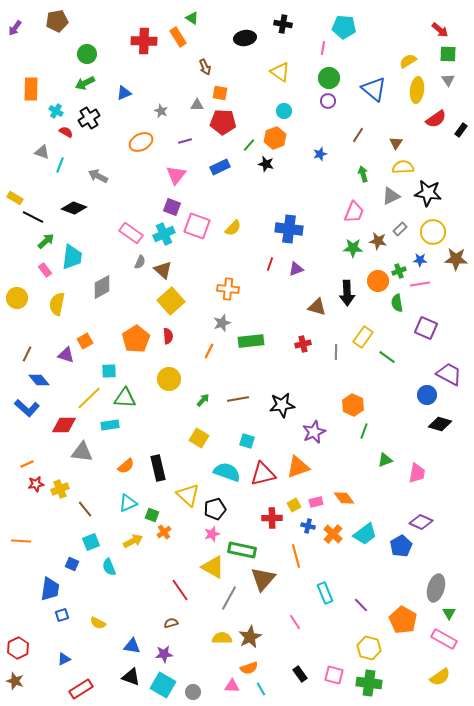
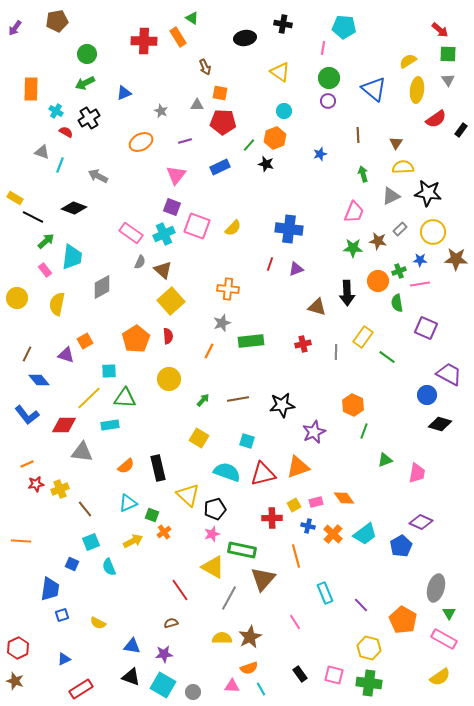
brown line at (358, 135): rotated 35 degrees counterclockwise
blue L-shape at (27, 408): moved 7 px down; rotated 10 degrees clockwise
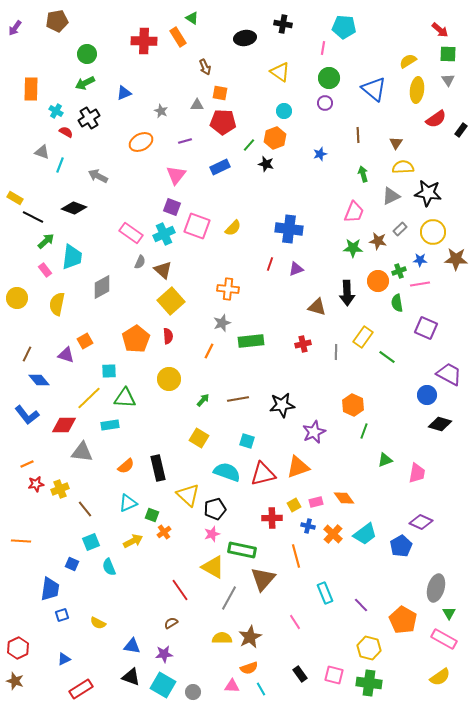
purple circle at (328, 101): moved 3 px left, 2 px down
brown semicircle at (171, 623): rotated 16 degrees counterclockwise
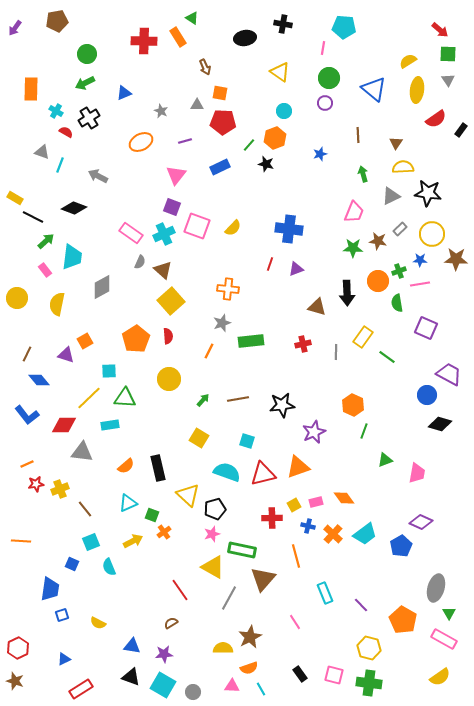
yellow circle at (433, 232): moved 1 px left, 2 px down
yellow semicircle at (222, 638): moved 1 px right, 10 px down
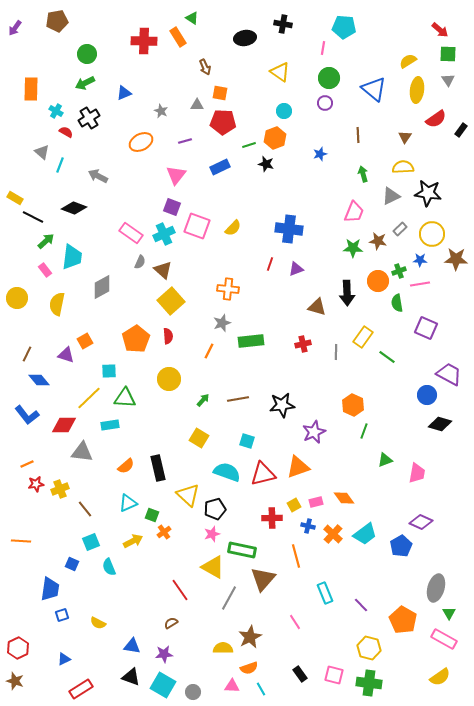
brown triangle at (396, 143): moved 9 px right, 6 px up
green line at (249, 145): rotated 32 degrees clockwise
gray triangle at (42, 152): rotated 21 degrees clockwise
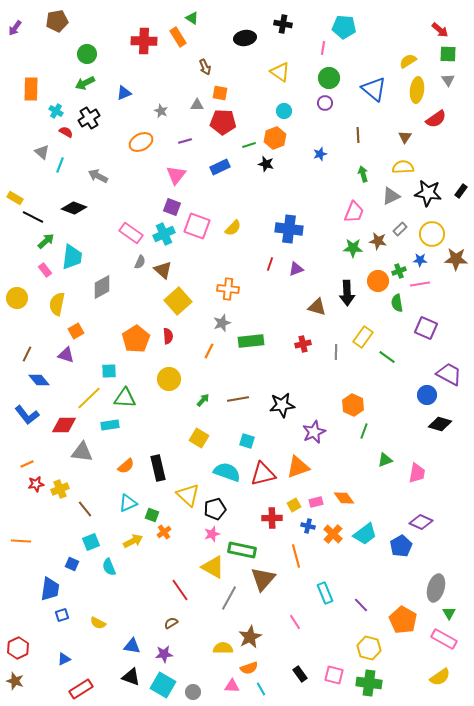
black rectangle at (461, 130): moved 61 px down
yellow square at (171, 301): moved 7 px right
orange square at (85, 341): moved 9 px left, 10 px up
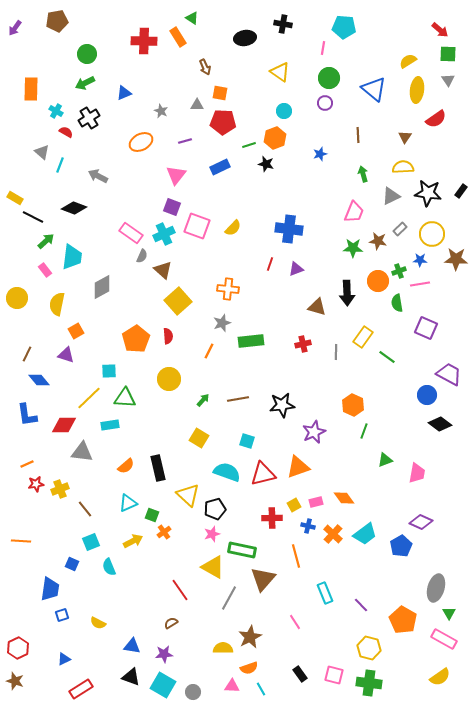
gray semicircle at (140, 262): moved 2 px right, 6 px up
blue L-shape at (27, 415): rotated 30 degrees clockwise
black diamond at (440, 424): rotated 20 degrees clockwise
